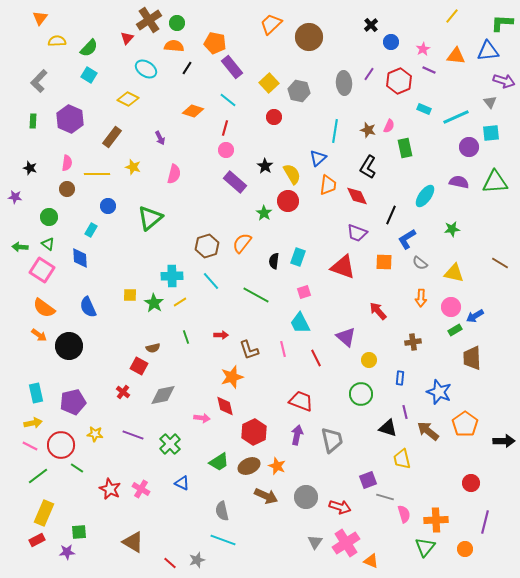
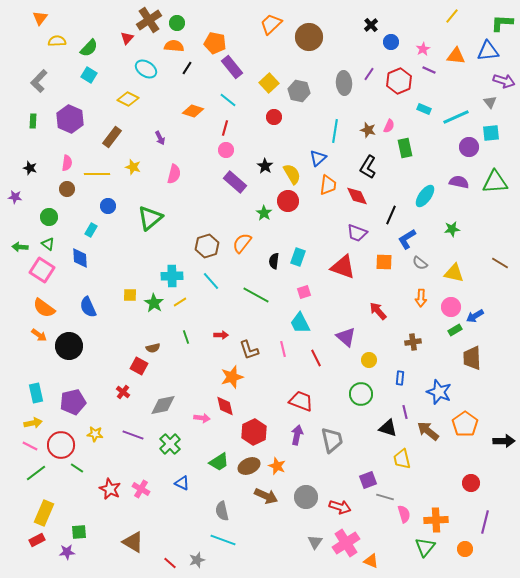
gray diamond at (163, 395): moved 10 px down
green line at (38, 476): moved 2 px left, 3 px up
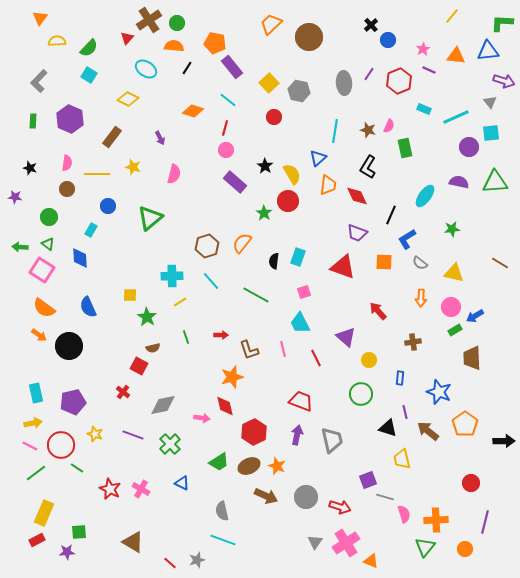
blue circle at (391, 42): moved 3 px left, 2 px up
green star at (154, 303): moved 7 px left, 14 px down
yellow star at (95, 434): rotated 14 degrees clockwise
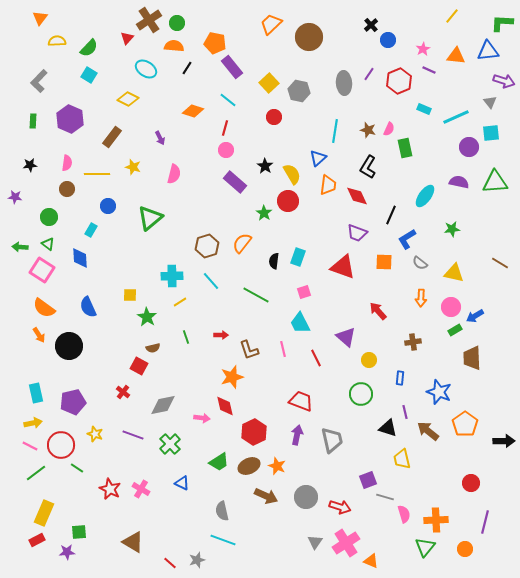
pink semicircle at (389, 126): moved 3 px down
black star at (30, 168): moved 3 px up; rotated 24 degrees counterclockwise
orange arrow at (39, 335): rotated 21 degrees clockwise
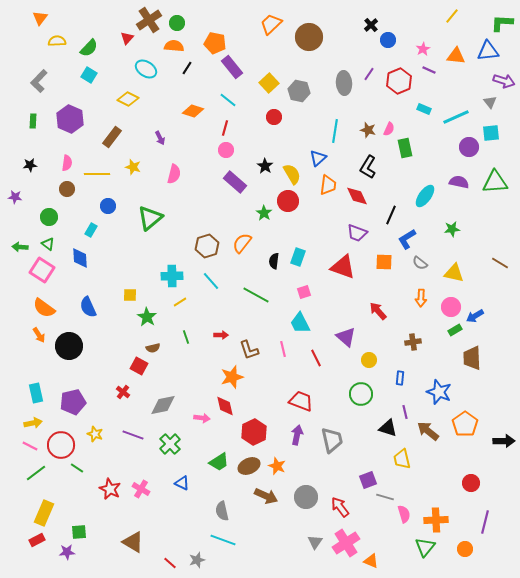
red arrow at (340, 507): rotated 145 degrees counterclockwise
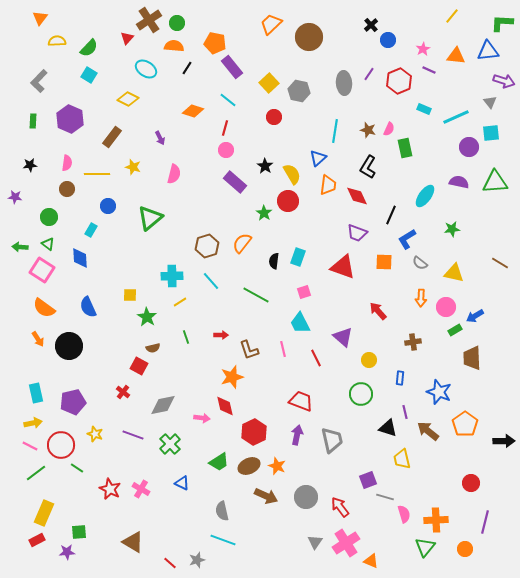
pink circle at (451, 307): moved 5 px left
orange arrow at (39, 335): moved 1 px left, 4 px down
purple triangle at (346, 337): moved 3 px left
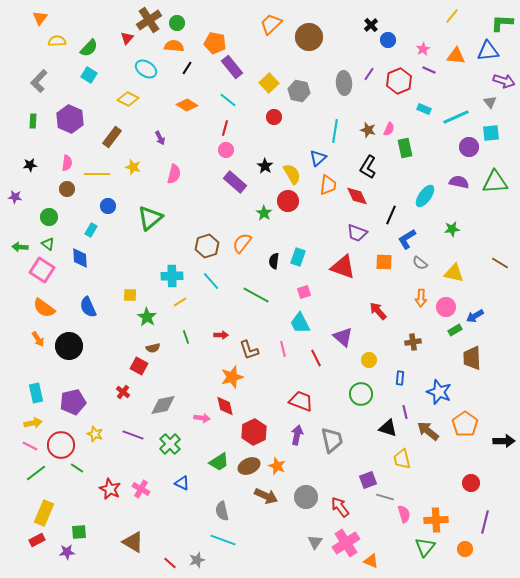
orange diamond at (193, 111): moved 6 px left, 6 px up; rotated 15 degrees clockwise
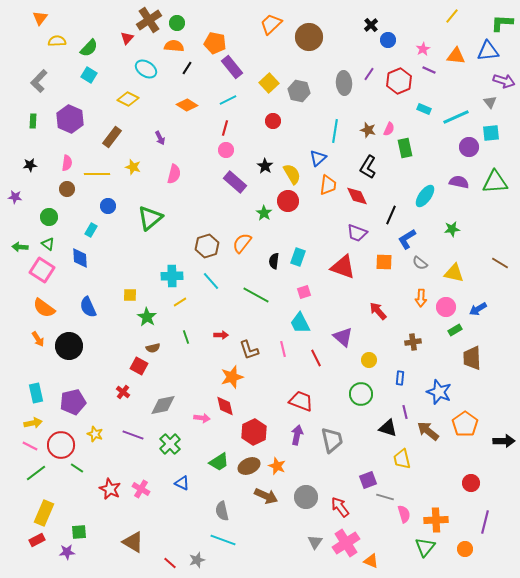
cyan line at (228, 100): rotated 66 degrees counterclockwise
red circle at (274, 117): moved 1 px left, 4 px down
blue arrow at (475, 316): moved 3 px right, 7 px up
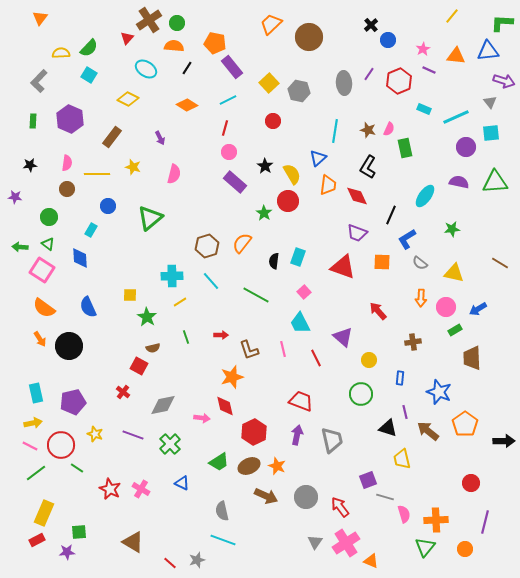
yellow semicircle at (57, 41): moved 4 px right, 12 px down
purple circle at (469, 147): moved 3 px left
pink circle at (226, 150): moved 3 px right, 2 px down
orange square at (384, 262): moved 2 px left
pink square at (304, 292): rotated 24 degrees counterclockwise
orange arrow at (38, 339): moved 2 px right
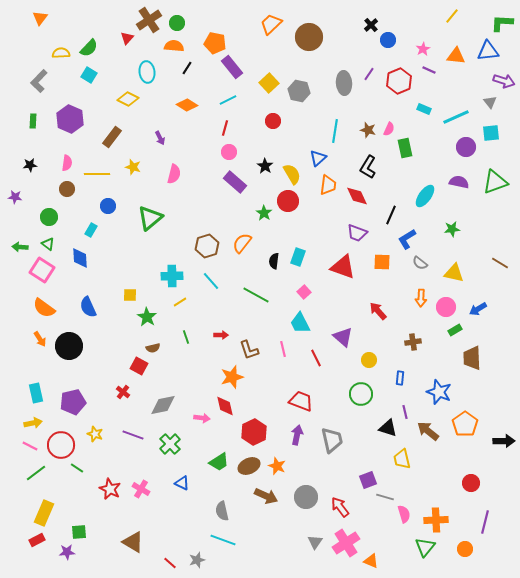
cyan ellipse at (146, 69): moved 1 px right, 3 px down; rotated 50 degrees clockwise
green triangle at (495, 182): rotated 16 degrees counterclockwise
